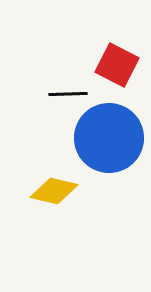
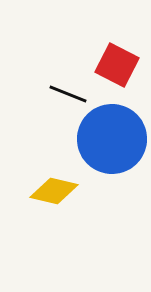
black line: rotated 24 degrees clockwise
blue circle: moved 3 px right, 1 px down
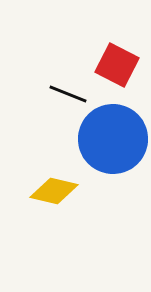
blue circle: moved 1 px right
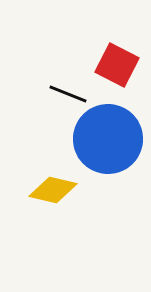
blue circle: moved 5 px left
yellow diamond: moved 1 px left, 1 px up
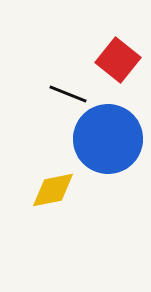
red square: moved 1 px right, 5 px up; rotated 12 degrees clockwise
yellow diamond: rotated 24 degrees counterclockwise
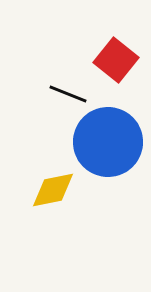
red square: moved 2 px left
blue circle: moved 3 px down
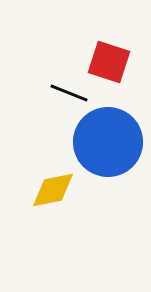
red square: moved 7 px left, 2 px down; rotated 21 degrees counterclockwise
black line: moved 1 px right, 1 px up
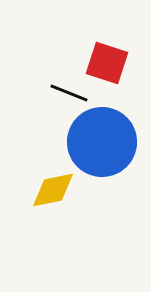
red square: moved 2 px left, 1 px down
blue circle: moved 6 px left
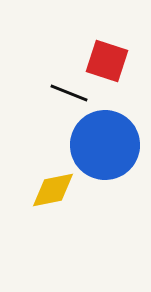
red square: moved 2 px up
blue circle: moved 3 px right, 3 px down
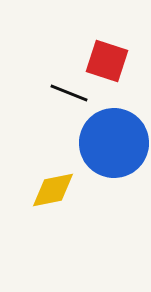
blue circle: moved 9 px right, 2 px up
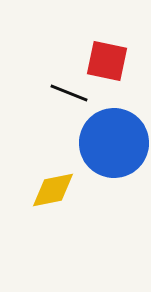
red square: rotated 6 degrees counterclockwise
